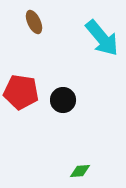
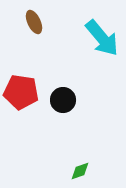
green diamond: rotated 15 degrees counterclockwise
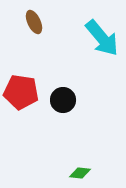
green diamond: moved 2 px down; rotated 25 degrees clockwise
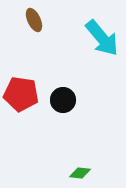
brown ellipse: moved 2 px up
red pentagon: moved 2 px down
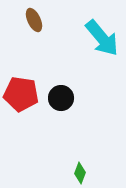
black circle: moved 2 px left, 2 px up
green diamond: rotated 75 degrees counterclockwise
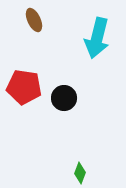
cyan arrow: moved 5 px left; rotated 54 degrees clockwise
red pentagon: moved 3 px right, 7 px up
black circle: moved 3 px right
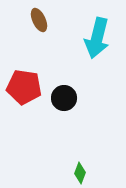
brown ellipse: moved 5 px right
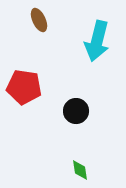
cyan arrow: moved 3 px down
black circle: moved 12 px right, 13 px down
green diamond: moved 3 px up; rotated 30 degrees counterclockwise
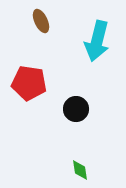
brown ellipse: moved 2 px right, 1 px down
red pentagon: moved 5 px right, 4 px up
black circle: moved 2 px up
